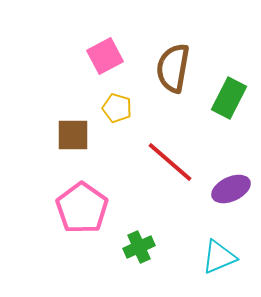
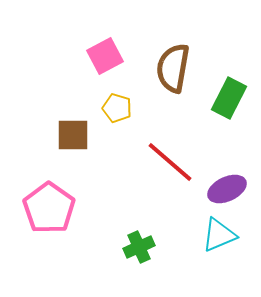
purple ellipse: moved 4 px left
pink pentagon: moved 33 px left
cyan triangle: moved 22 px up
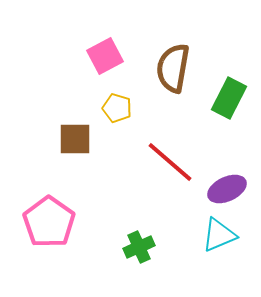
brown square: moved 2 px right, 4 px down
pink pentagon: moved 14 px down
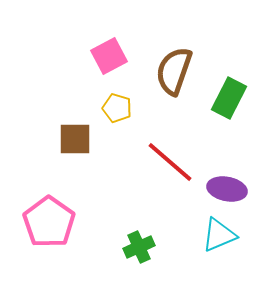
pink square: moved 4 px right
brown semicircle: moved 1 px right, 3 px down; rotated 9 degrees clockwise
purple ellipse: rotated 36 degrees clockwise
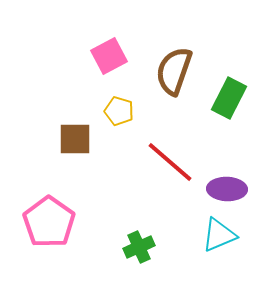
yellow pentagon: moved 2 px right, 3 px down
purple ellipse: rotated 9 degrees counterclockwise
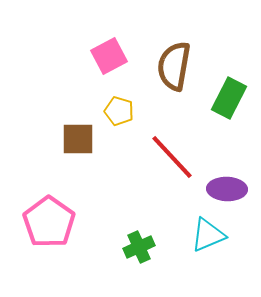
brown semicircle: moved 5 px up; rotated 9 degrees counterclockwise
brown square: moved 3 px right
red line: moved 2 px right, 5 px up; rotated 6 degrees clockwise
cyan triangle: moved 11 px left
